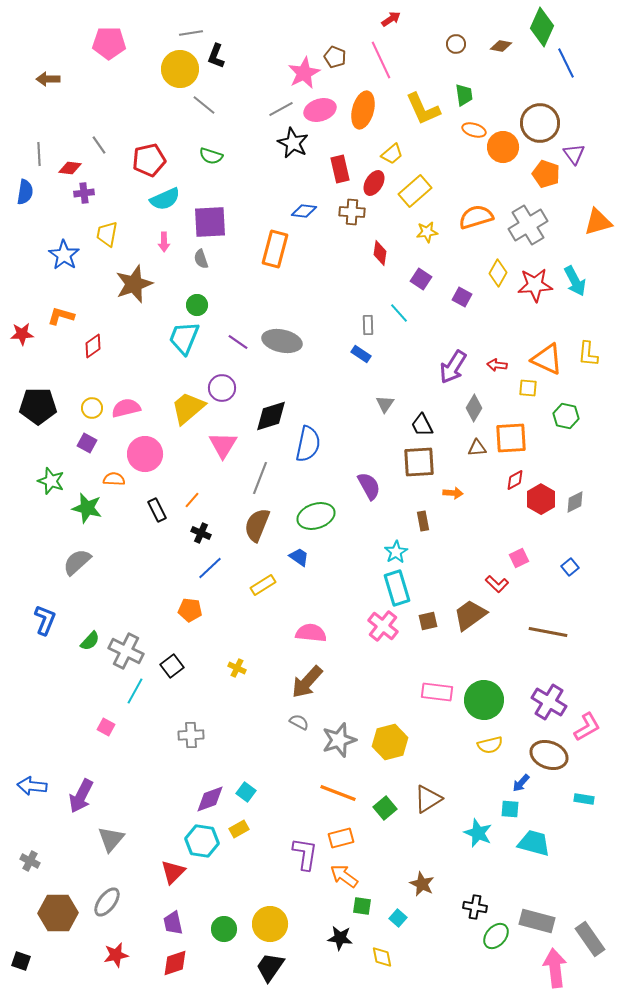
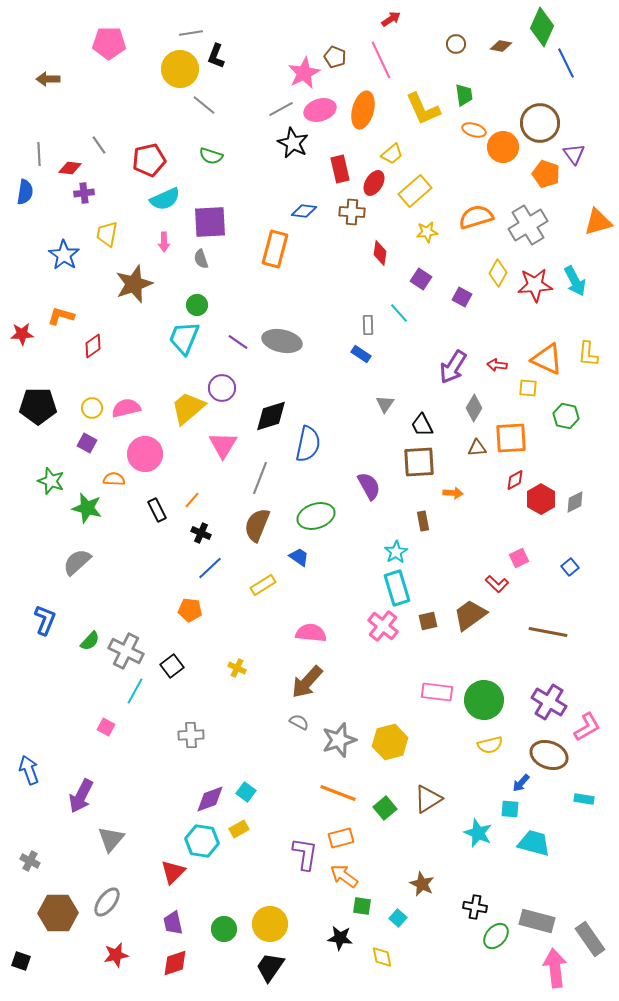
blue arrow at (32, 786): moved 3 px left, 16 px up; rotated 64 degrees clockwise
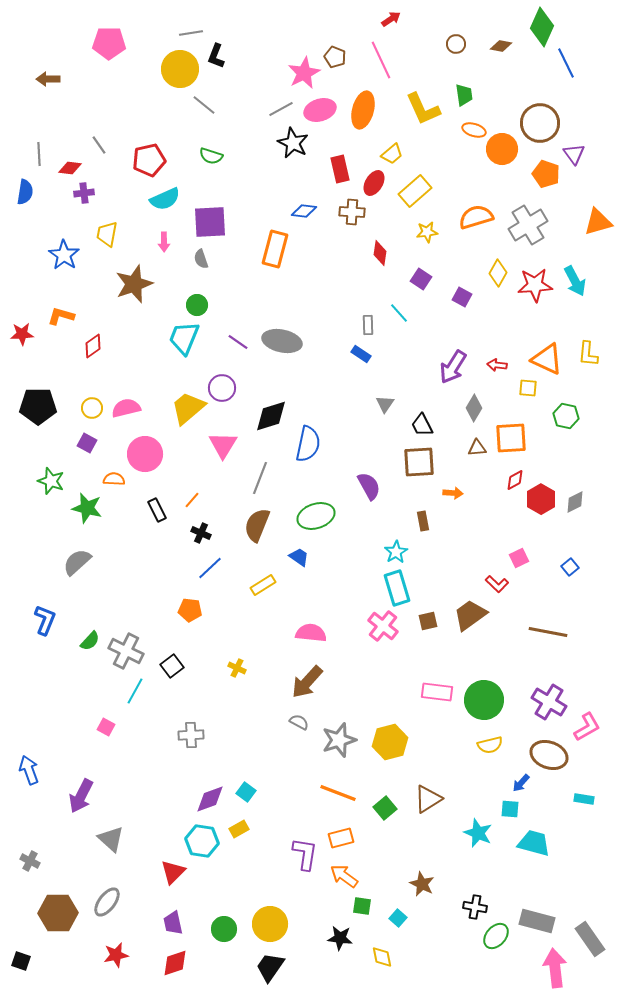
orange circle at (503, 147): moved 1 px left, 2 px down
gray triangle at (111, 839): rotated 28 degrees counterclockwise
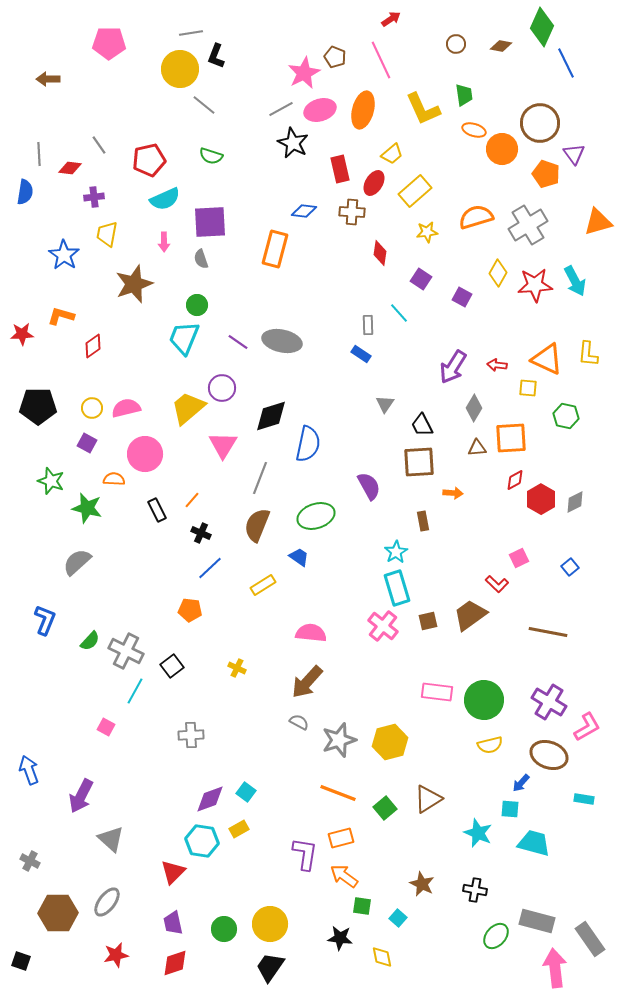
purple cross at (84, 193): moved 10 px right, 4 px down
black cross at (475, 907): moved 17 px up
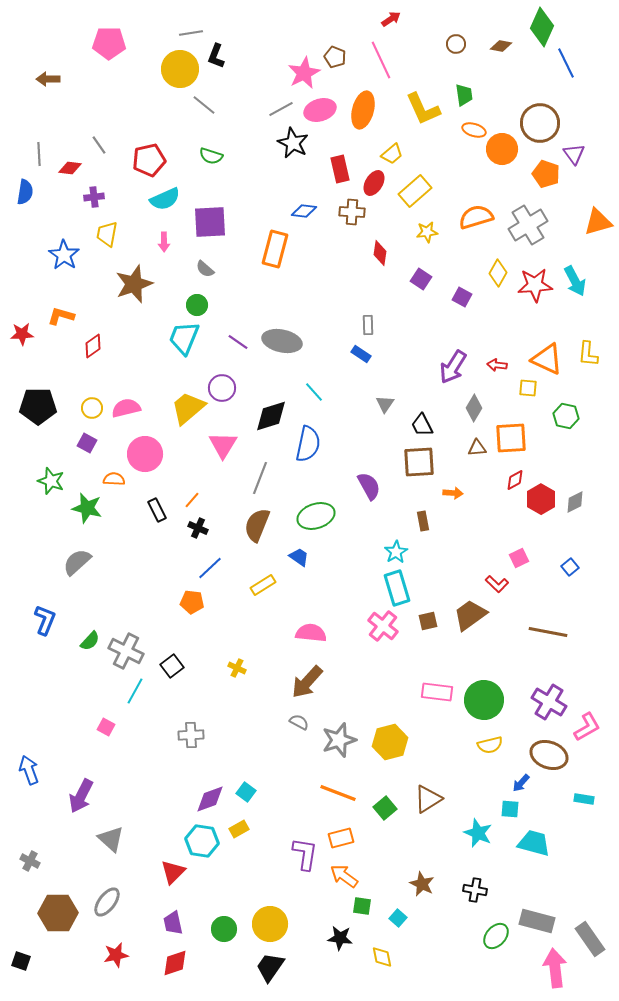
gray semicircle at (201, 259): moved 4 px right, 10 px down; rotated 30 degrees counterclockwise
cyan line at (399, 313): moved 85 px left, 79 px down
black cross at (201, 533): moved 3 px left, 5 px up
orange pentagon at (190, 610): moved 2 px right, 8 px up
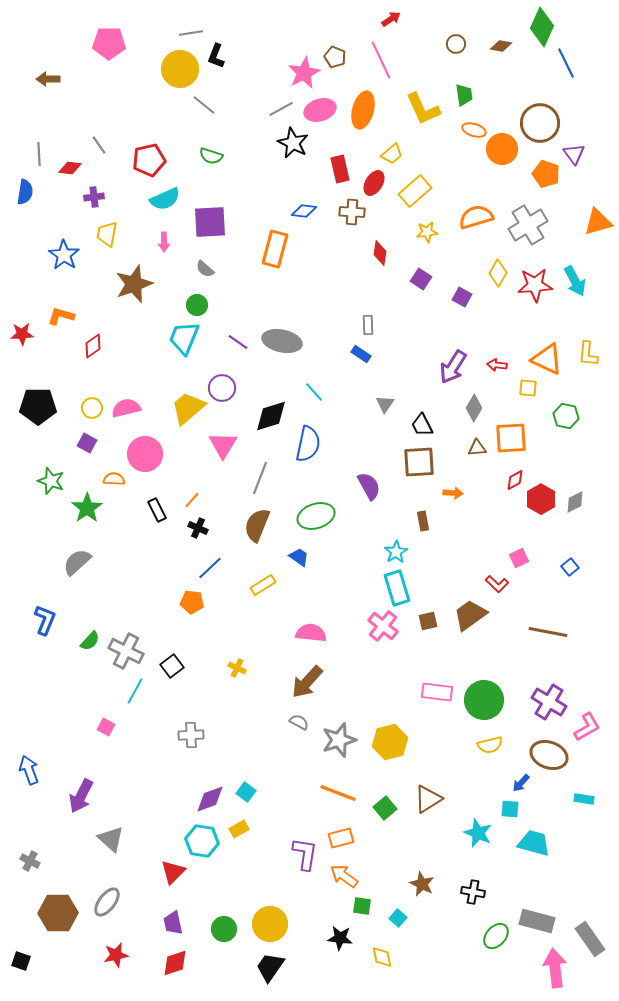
green star at (87, 508): rotated 24 degrees clockwise
black cross at (475, 890): moved 2 px left, 2 px down
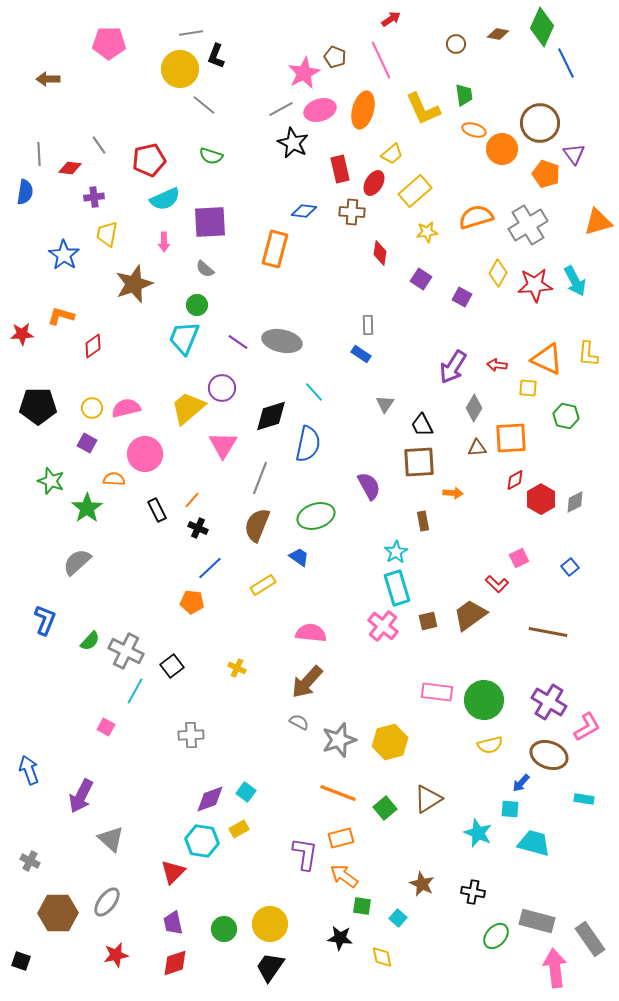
brown diamond at (501, 46): moved 3 px left, 12 px up
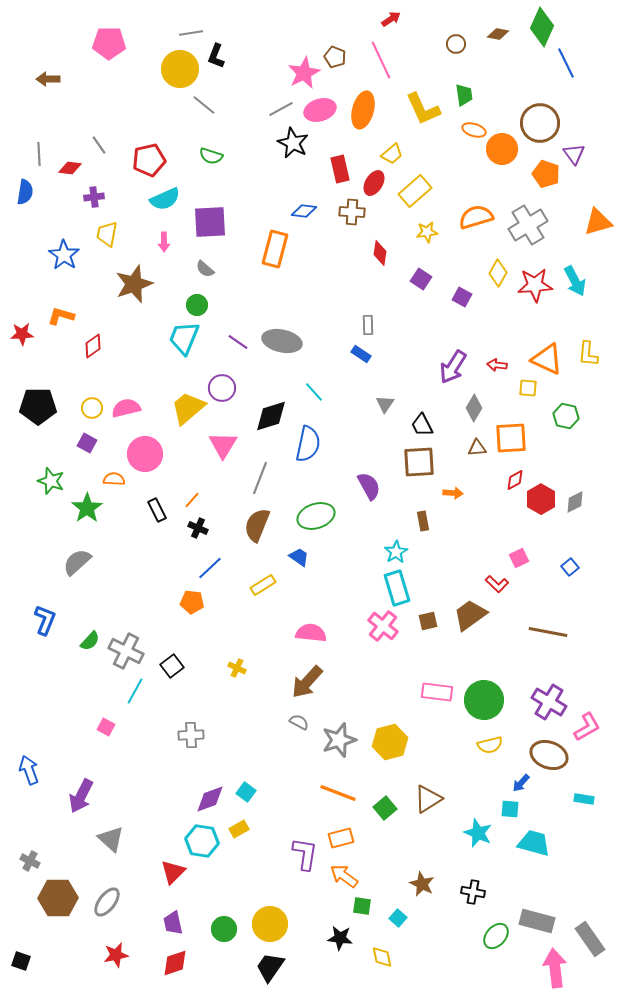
brown hexagon at (58, 913): moved 15 px up
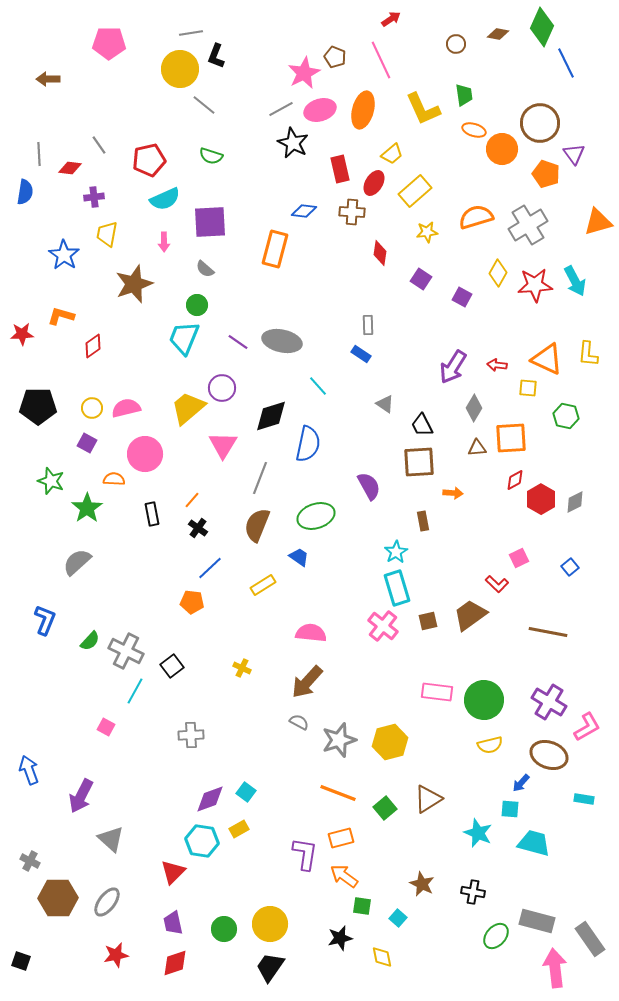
cyan line at (314, 392): moved 4 px right, 6 px up
gray triangle at (385, 404): rotated 30 degrees counterclockwise
black rectangle at (157, 510): moved 5 px left, 4 px down; rotated 15 degrees clockwise
black cross at (198, 528): rotated 12 degrees clockwise
yellow cross at (237, 668): moved 5 px right
black star at (340, 938): rotated 20 degrees counterclockwise
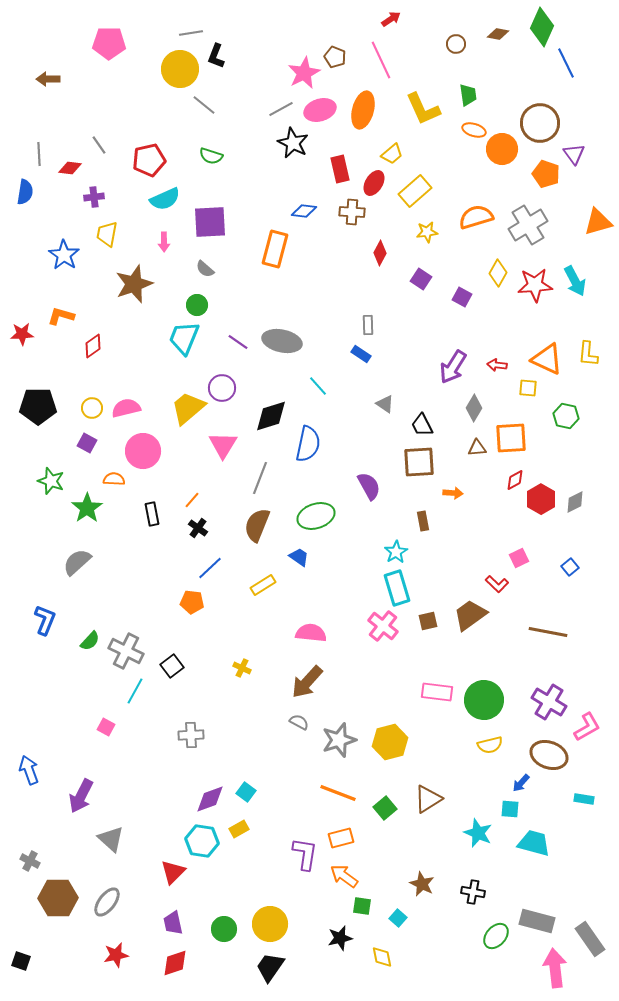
green trapezoid at (464, 95): moved 4 px right
red diamond at (380, 253): rotated 20 degrees clockwise
pink circle at (145, 454): moved 2 px left, 3 px up
